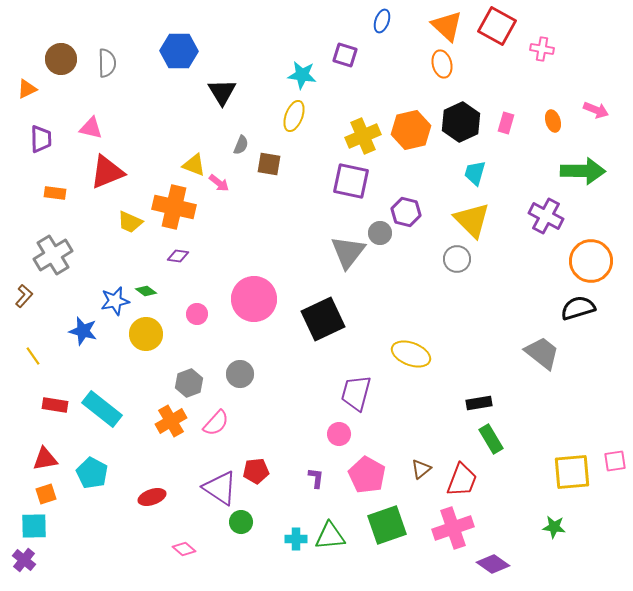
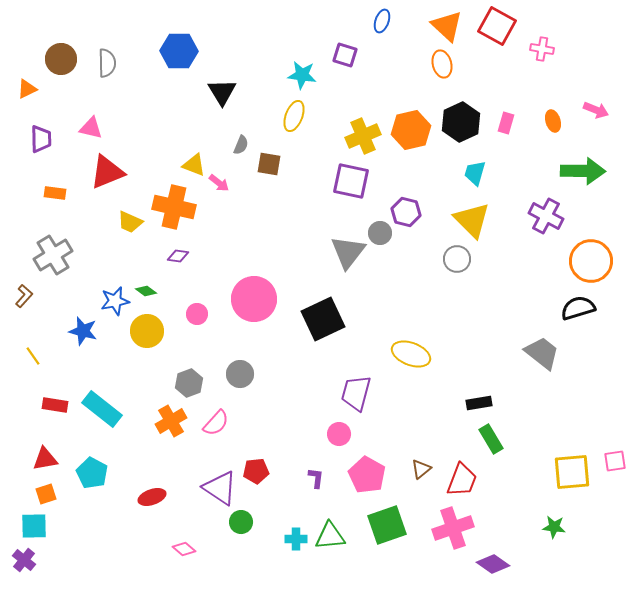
yellow circle at (146, 334): moved 1 px right, 3 px up
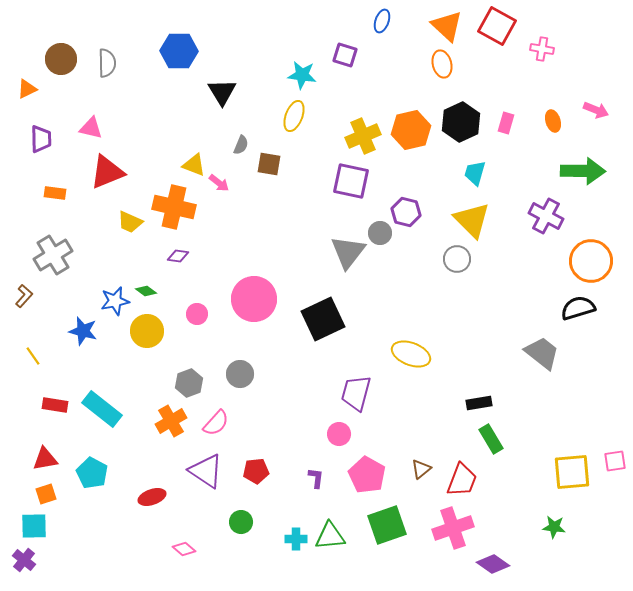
purple triangle at (220, 488): moved 14 px left, 17 px up
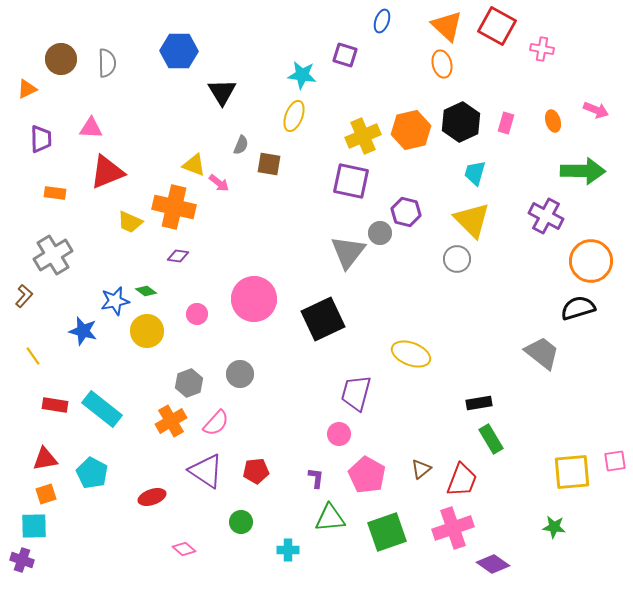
pink triangle at (91, 128): rotated 10 degrees counterclockwise
green square at (387, 525): moved 7 px down
green triangle at (330, 536): moved 18 px up
cyan cross at (296, 539): moved 8 px left, 11 px down
purple cross at (24, 560): moved 2 px left; rotated 20 degrees counterclockwise
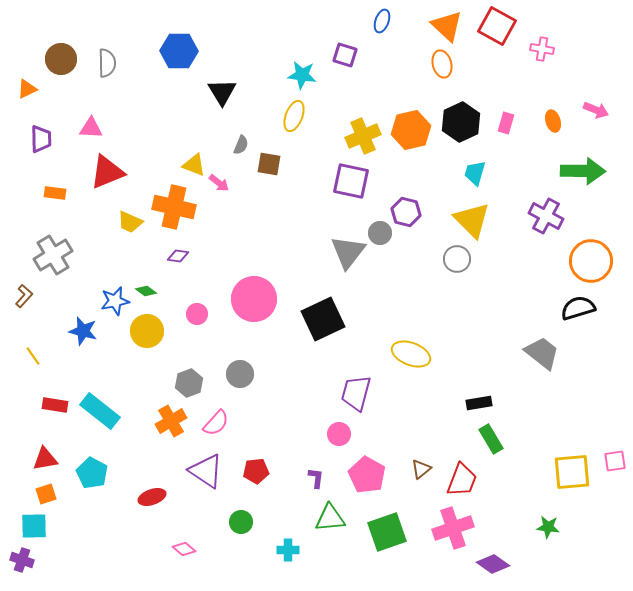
cyan rectangle at (102, 409): moved 2 px left, 2 px down
green star at (554, 527): moved 6 px left
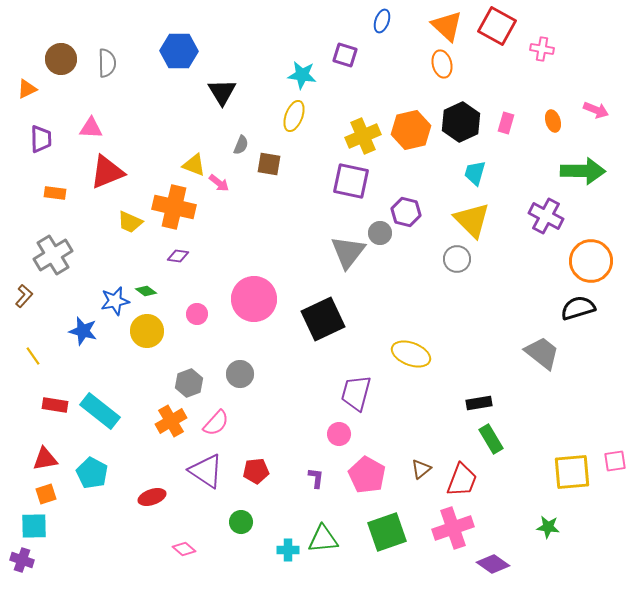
green triangle at (330, 518): moved 7 px left, 21 px down
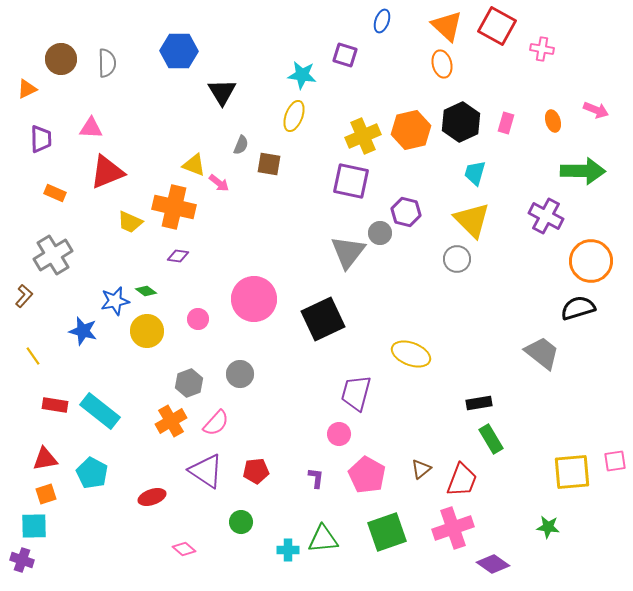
orange rectangle at (55, 193): rotated 15 degrees clockwise
pink circle at (197, 314): moved 1 px right, 5 px down
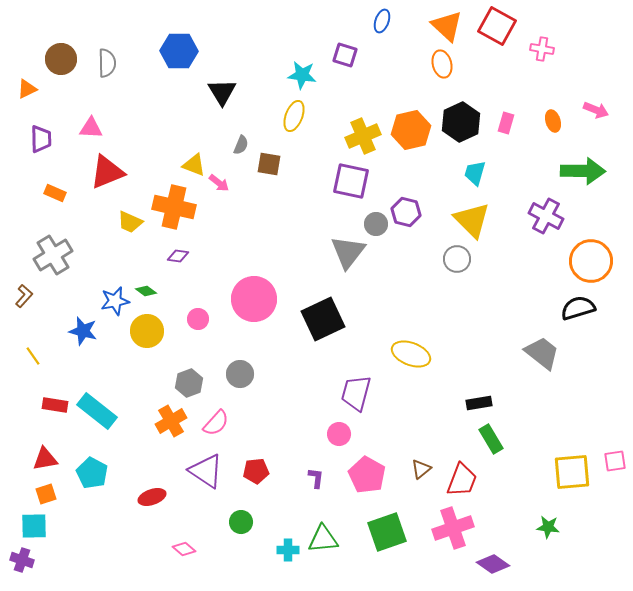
gray circle at (380, 233): moved 4 px left, 9 px up
cyan rectangle at (100, 411): moved 3 px left
